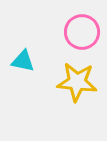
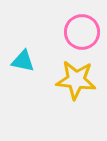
yellow star: moved 1 px left, 2 px up
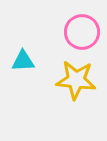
cyan triangle: rotated 15 degrees counterclockwise
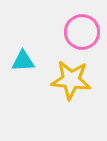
yellow star: moved 5 px left
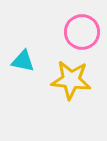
cyan triangle: rotated 15 degrees clockwise
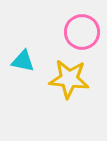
yellow star: moved 2 px left, 1 px up
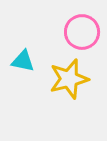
yellow star: rotated 21 degrees counterclockwise
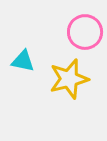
pink circle: moved 3 px right
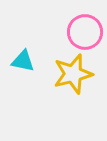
yellow star: moved 4 px right, 5 px up
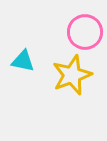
yellow star: moved 1 px left, 1 px down; rotated 6 degrees counterclockwise
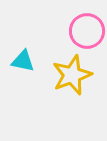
pink circle: moved 2 px right, 1 px up
